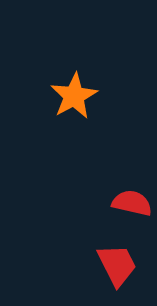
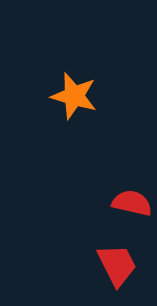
orange star: rotated 27 degrees counterclockwise
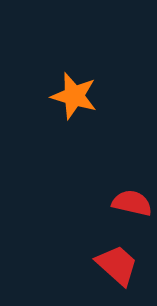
red trapezoid: rotated 21 degrees counterclockwise
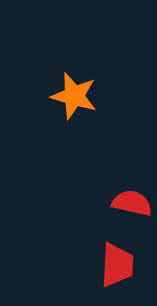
red trapezoid: rotated 51 degrees clockwise
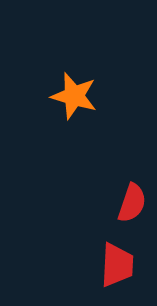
red semicircle: rotated 96 degrees clockwise
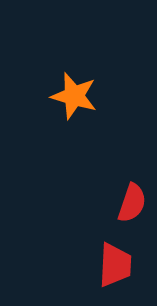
red trapezoid: moved 2 px left
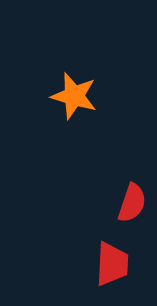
red trapezoid: moved 3 px left, 1 px up
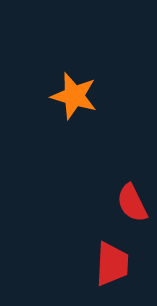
red semicircle: rotated 135 degrees clockwise
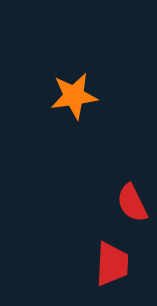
orange star: rotated 24 degrees counterclockwise
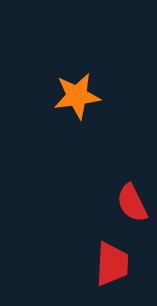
orange star: moved 3 px right
